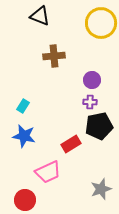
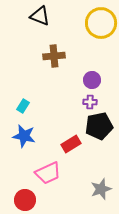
pink trapezoid: moved 1 px down
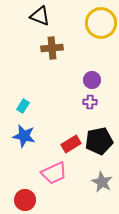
brown cross: moved 2 px left, 8 px up
black pentagon: moved 15 px down
pink trapezoid: moved 6 px right
gray star: moved 1 px right, 7 px up; rotated 25 degrees counterclockwise
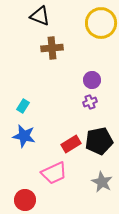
purple cross: rotated 24 degrees counterclockwise
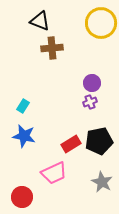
black triangle: moved 5 px down
purple circle: moved 3 px down
red circle: moved 3 px left, 3 px up
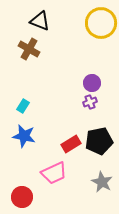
brown cross: moved 23 px left, 1 px down; rotated 35 degrees clockwise
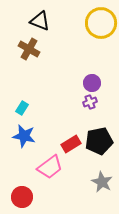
cyan rectangle: moved 1 px left, 2 px down
pink trapezoid: moved 4 px left, 6 px up; rotated 12 degrees counterclockwise
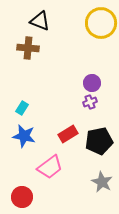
brown cross: moved 1 px left, 1 px up; rotated 25 degrees counterclockwise
red rectangle: moved 3 px left, 10 px up
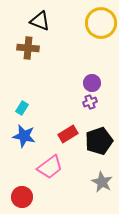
black pentagon: rotated 8 degrees counterclockwise
